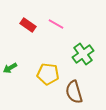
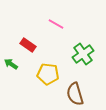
red rectangle: moved 20 px down
green arrow: moved 1 px right, 4 px up; rotated 64 degrees clockwise
brown semicircle: moved 1 px right, 2 px down
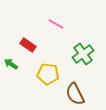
brown semicircle: rotated 10 degrees counterclockwise
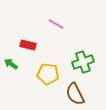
red rectangle: rotated 21 degrees counterclockwise
green cross: moved 8 px down; rotated 15 degrees clockwise
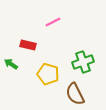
pink line: moved 3 px left, 2 px up; rotated 56 degrees counterclockwise
yellow pentagon: rotated 10 degrees clockwise
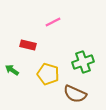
green arrow: moved 1 px right, 6 px down
brown semicircle: rotated 40 degrees counterclockwise
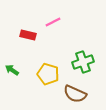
red rectangle: moved 10 px up
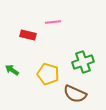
pink line: rotated 21 degrees clockwise
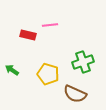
pink line: moved 3 px left, 3 px down
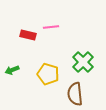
pink line: moved 1 px right, 2 px down
green cross: rotated 25 degrees counterclockwise
green arrow: rotated 56 degrees counterclockwise
brown semicircle: rotated 60 degrees clockwise
